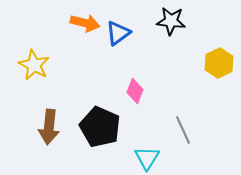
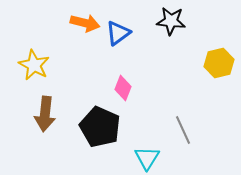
yellow hexagon: rotated 12 degrees clockwise
pink diamond: moved 12 px left, 3 px up
brown arrow: moved 4 px left, 13 px up
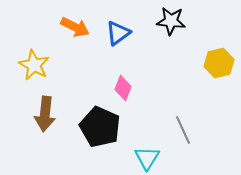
orange arrow: moved 10 px left, 4 px down; rotated 12 degrees clockwise
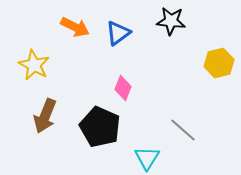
brown arrow: moved 2 px down; rotated 16 degrees clockwise
gray line: rotated 24 degrees counterclockwise
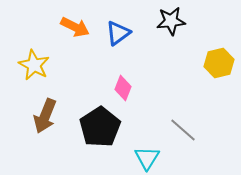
black star: rotated 12 degrees counterclockwise
black pentagon: rotated 15 degrees clockwise
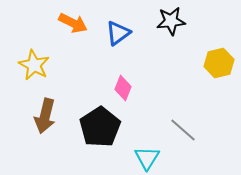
orange arrow: moved 2 px left, 4 px up
brown arrow: rotated 8 degrees counterclockwise
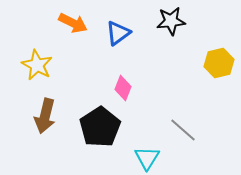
yellow star: moved 3 px right
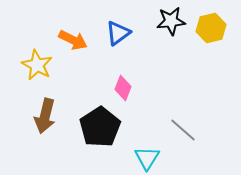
orange arrow: moved 17 px down
yellow hexagon: moved 8 px left, 35 px up
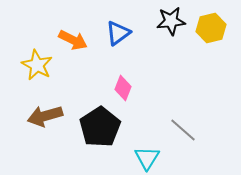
brown arrow: rotated 60 degrees clockwise
